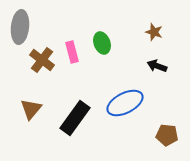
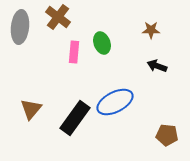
brown star: moved 3 px left, 2 px up; rotated 18 degrees counterclockwise
pink rectangle: moved 2 px right; rotated 20 degrees clockwise
brown cross: moved 16 px right, 43 px up
blue ellipse: moved 10 px left, 1 px up
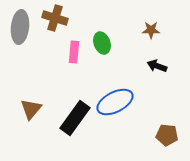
brown cross: moved 3 px left, 1 px down; rotated 20 degrees counterclockwise
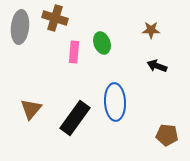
blue ellipse: rotated 66 degrees counterclockwise
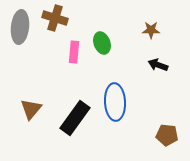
black arrow: moved 1 px right, 1 px up
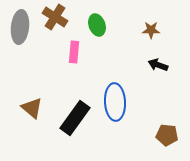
brown cross: moved 1 px up; rotated 15 degrees clockwise
green ellipse: moved 5 px left, 18 px up
brown triangle: moved 1 px right, 1 px up; rotated 30 degrees counterclockwise
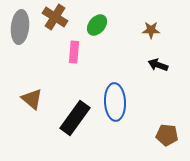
green ellipse: rotated 60 degrees clockwise
brown triangle: moved 9 px up
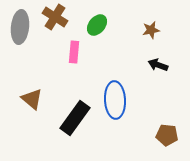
brown star: rotated 12 degrees counterclockwise
blue ellipse: moved 2 px up
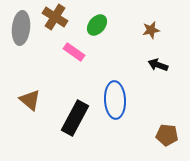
gray ellipse: moved 1 px right, 1 px down
pink rectangle: rotated 60 degrees counterclockwise
brown triangle: moved 2 px left, 1 px down
black rectangle: rotated 8 degrees counterclockwise
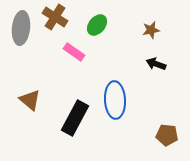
black arrow: moved 2 px left, 1 px up
